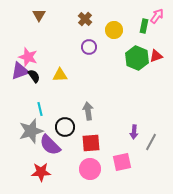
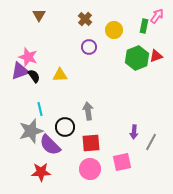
green hexagon: rotated 15 degrees clockwise
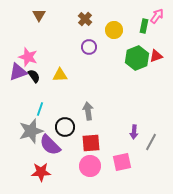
purple triangle: moved 2 px left, 1 px down
cyan line: rotated 32 degrees clockwise
pink circle: moved 3 px up
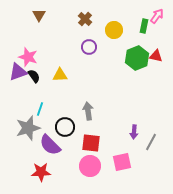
red triangle: rotated 32 degrees clockwise
gray star: moved 3 px left, 3 px up
red square: rotated 12 degrees clockwise
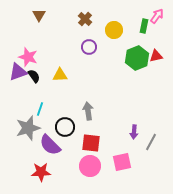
red triangle: rotated 24 degrees counterclockwise
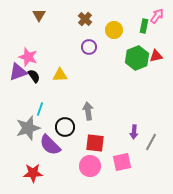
red square: moved 4 px right
red star: moved 8 px left, 1 px down
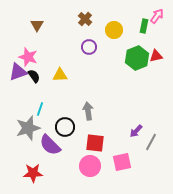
brown triangle: moved 2 px left, 10 px down
purple arrow: moved 2 px right, 1 px up; rotated 40 degrees clockwise
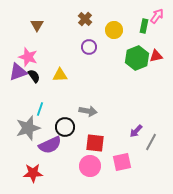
gray arrow: rotated 108 degrees clockwise
purple semicircle: rotated 70 degrees counterclockwise
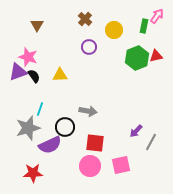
pink square: moved 1 px left, 3 px down
